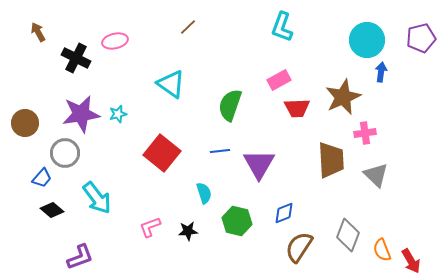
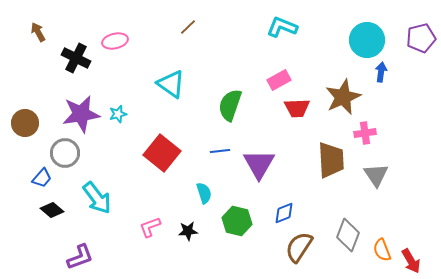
cyan L-shape: rotated 92 degrees clockwise
gray triangle: rotated 12 degrees clockwise
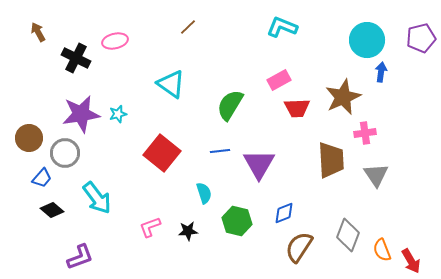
green semicircle: rotated 12 degrees clockwise
brown circle: moved 4 px right, 15 px down
